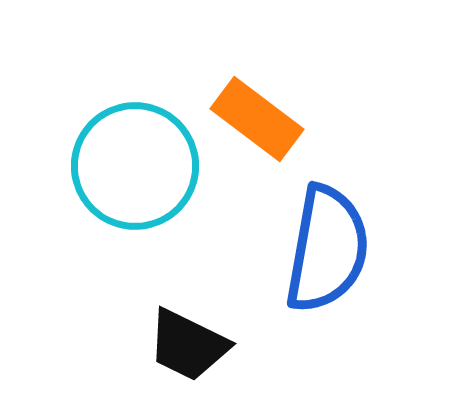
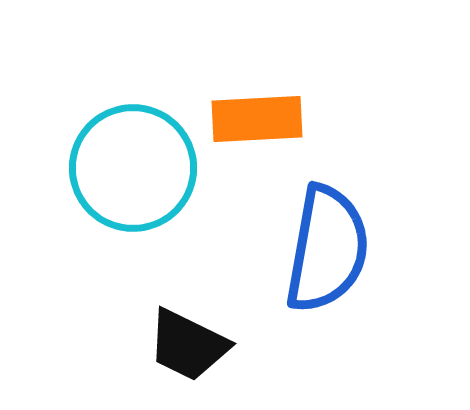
orange rectangle: rotated 40 degrees counterclockwise
cyan circle: moved 2 px left, 2 px down
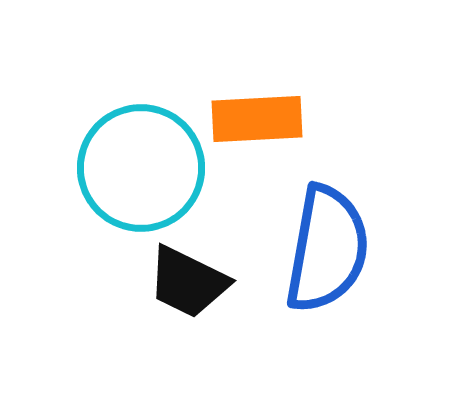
cyan circle: moved 8 px right
black trapezoid: moved 63 px up
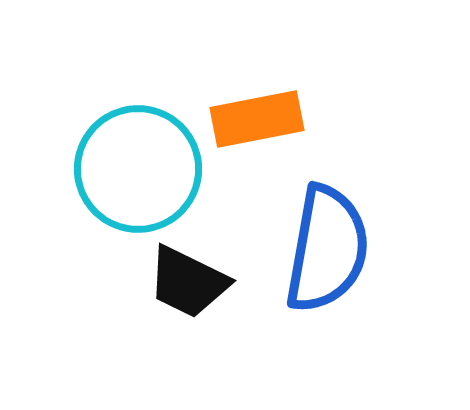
orange rectangle: rotated 8 degrees counterclockwise
cyan circle: moved 3 px left, 1 px down
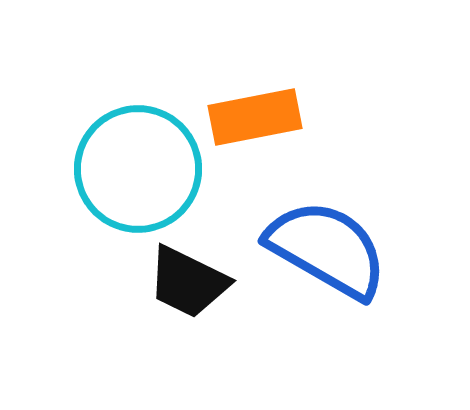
orange rectangle: moved 2 px left, 2 px up
blue semicircle: rotated 70 degrees counterclockwise
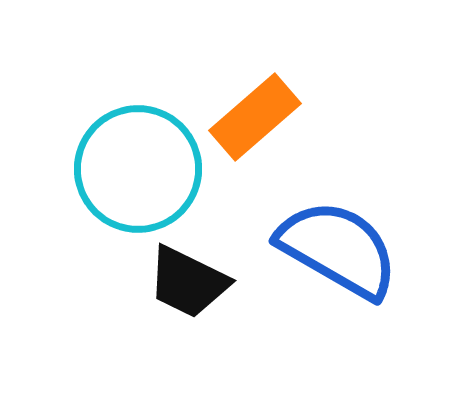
orange rectangle: rotated 30 degrees counterclockwise
blue semicircle: moved 11 px right
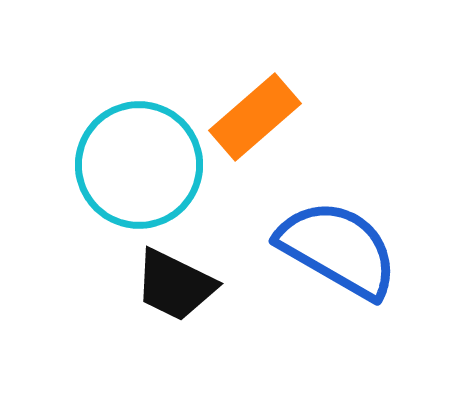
cyan circle: moved 1 px right, 4 px up
black trapezoid: moved 13 px left, 3 px down
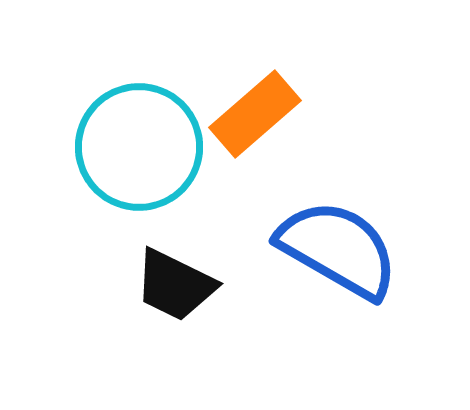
orange rectangle: moved 3 px up
cyan circle: moved 18 px up
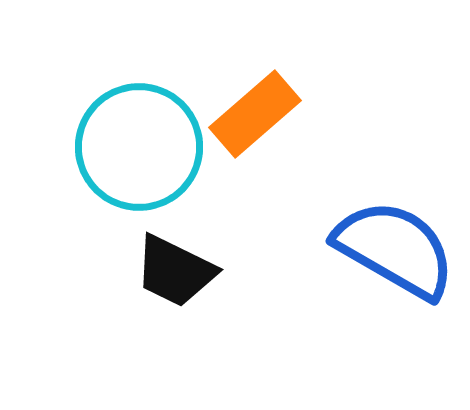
blue semicircle: moved 57 px right
black trapezoid: moved 14 px up
